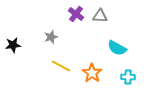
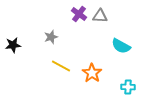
purple cross: moved 3 px right
cyan semicircle: moved 4 px right, 2 px up
cyan cross: moved 10 px down
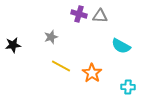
purple cross: rotated 21 degrees counterclockwise
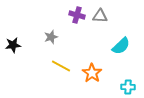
purple cross: moved 2 px left, 1 px down
cyan semicircle: rotated 72 degrees counterclockwise
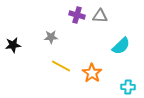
gray star: rotated 16 degrees clockwise
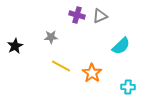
gray triangle: rotated 28 degrees counterclockwise
black star: moved 2 px right, 1 px down; rotated 21 degrees counterclockwise
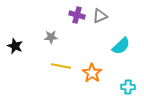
black star: rotated 21 degrees counterclockwise
yellow line: rotated 18 degrees counterclockwise
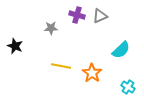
gray star: moved 9 px up
cyan semicircle: moved 4 px down
cyan cross: rotated 32 degrees clockwise
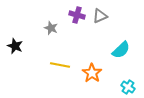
gray star: rotated 24 degrees clockwise
yellow line: moved 1 px left, 1 px up
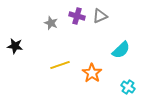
purple cross: moved 1 px down
gray star: moved 5 px up
black star: rotated 14 degrees counterclockwise
yellow line: rotated 30 degrees counterclockwise
